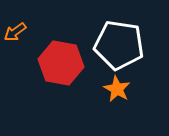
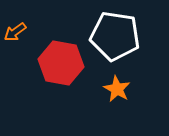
white pentagon: moved 4 px left, 9 px up
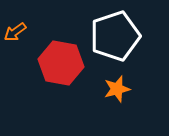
white pentagon: rotated 27 degrees counterclockwise
orange star: rotated 28 degrees clockwise
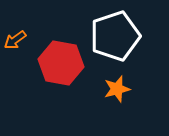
orange arrow: moved 8 px down
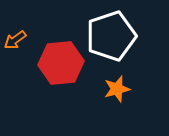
white pentagon: moved 4 px left
red hexagon: rotated 15 degrees counterclockwise
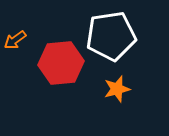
white pentagon: rotated 9 degrees clockwise
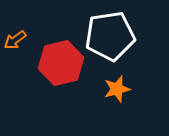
white pentagon: moved 1 px left
red hexagon: rotated 9 degrees counterclockwise
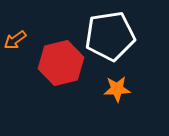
orange star: rotated 12 degrees clockwise
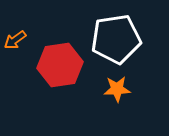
white pentagon: moved 6 px right, 3 px down
red hexagon: moved 1 px left, 2 px down; rotated 6 degrees clockwise
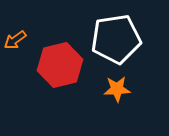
red hexagon: rotated 6 degrees counterclockwise
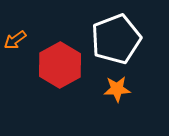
white pentagon: rotated 12 degrees counterclockwise
red hexagon: rotated 15 degrees counterclockwise
